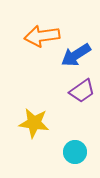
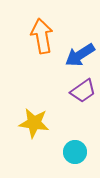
orange arrow: rotated 88 degrees clockwise
blue arrow: moved 4 px right
purple trapezoid: moved 1 px right
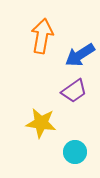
orange arrow: rotated 20 degrees clockwise
purple trapezoid: moved 9 px left
yellow star: moved 7 px right
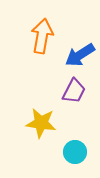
purple trapezoid: rotated 28 degrees counterclockwise
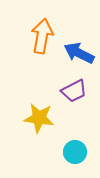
blue arrow: moved 1 px left, 2 px up; rotated 60 degrees clockwise
purple trapezoid: rotated 36 degrees clockwise
yellow star: moved 2 px left, 5 px up
